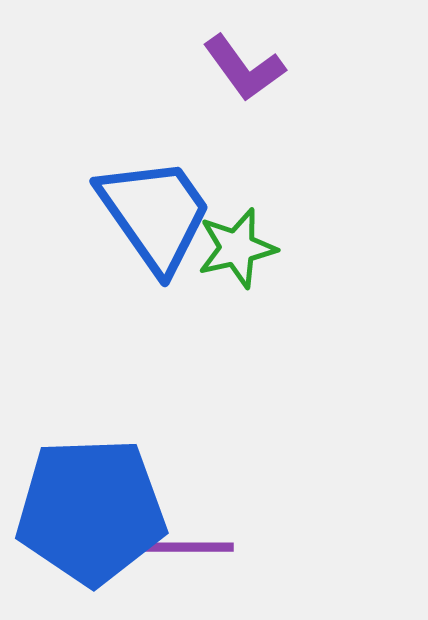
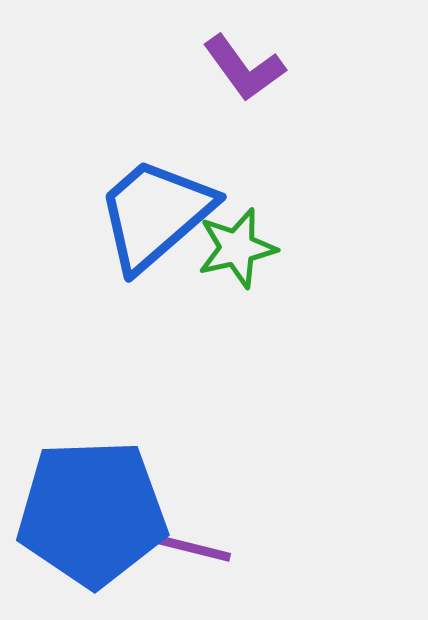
blue trapezoid: rotated 96 degrees counterclockwise
blue pentagon: moved 1 px right, 2 px down
purple line: moved 2 px left, 1 px up; rotated 14 degrees clockwise
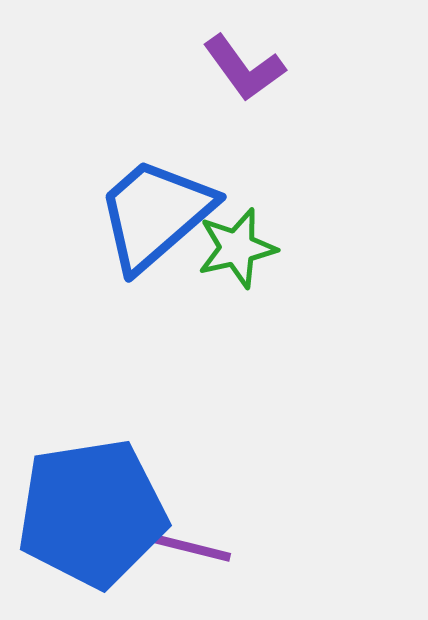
blue pentagon: rotated 7 degrees counterclockwise
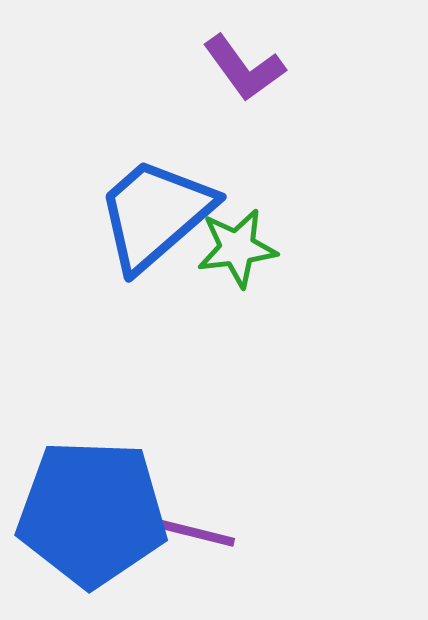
green star: rotated 6 degrees clockwise
blue pentagon: rotated 11 degrees clockwise
purple line: moved 4 px right, 15 px up
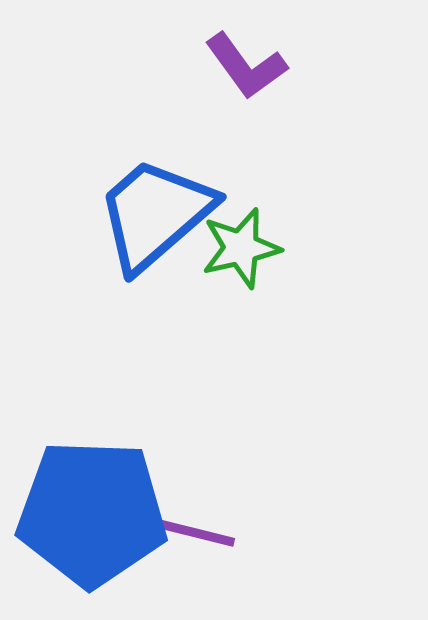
purple L-shape: moved 2 px right, 2 px up
green star: moved 4 px right; rotated 6 degrees counterclockwise
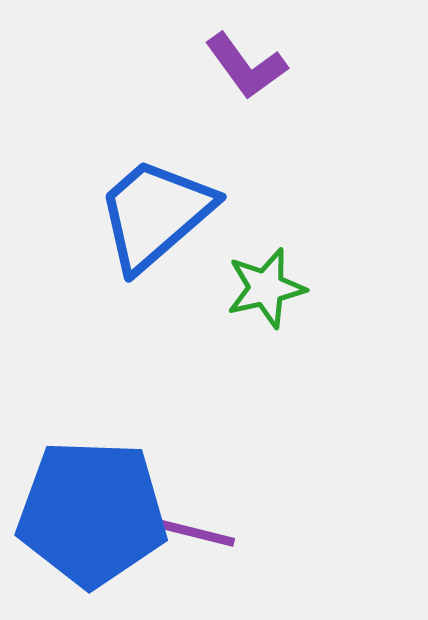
green star: moved 25 px right, 40 px down
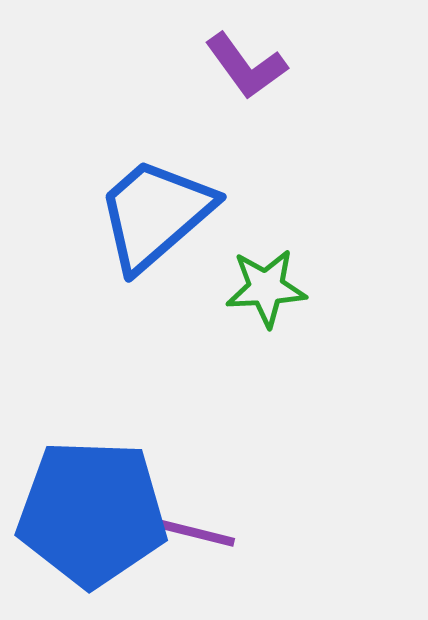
green star: rotated 10 degrees clockwise
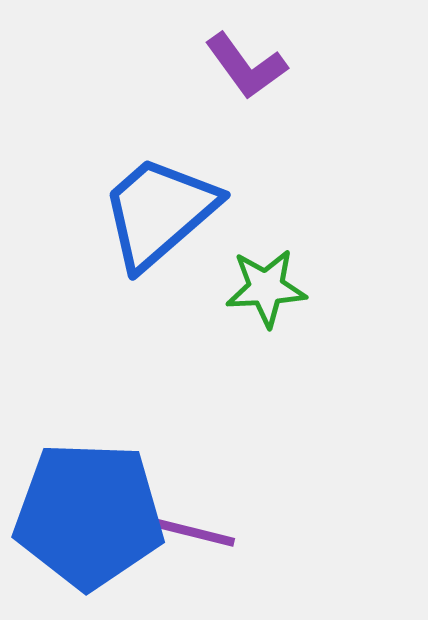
blue trapezoid: moved 4 px right, 2 px up
blue pentagon: moved 3 px left, 2 px down
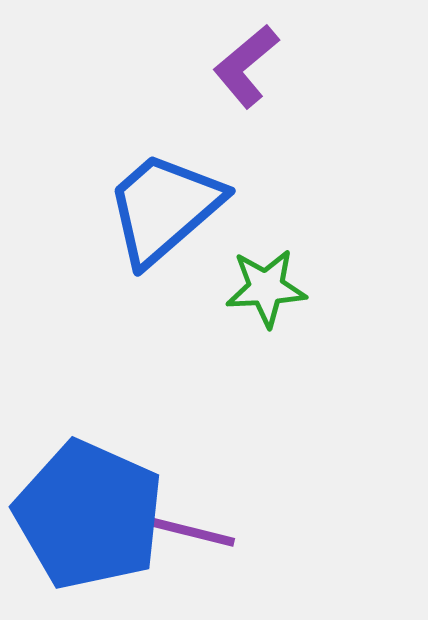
purple L-shape: rotated 86 degrees clockwise
blue trapezoid: moved 5 px right, 4 px up
blue pentagon: rotated 22 degrees clockwise
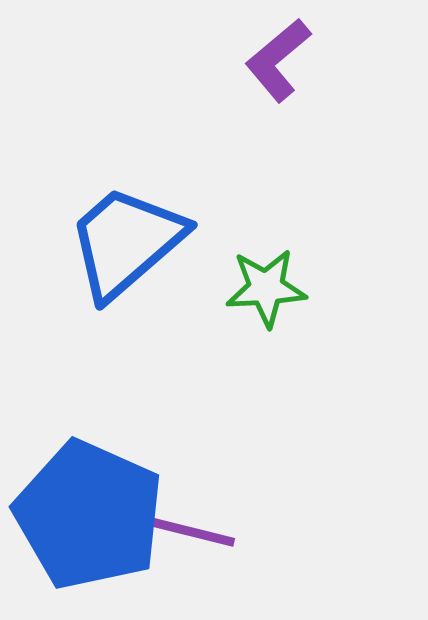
purple L-shape: moved 32 px right, 6 px up
blue trapezoid: moved 38 px left, 34 px down
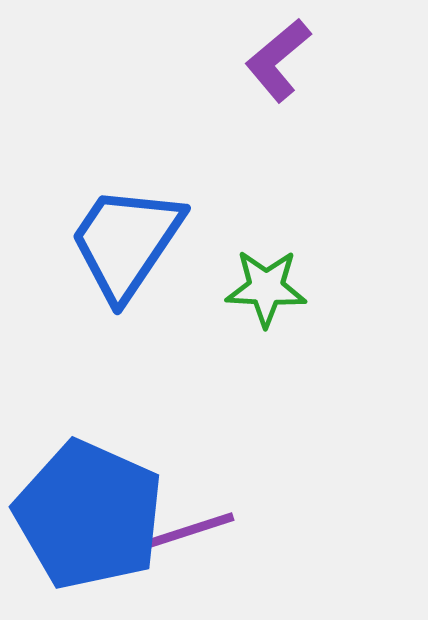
blue trapezoid: rotated 15 degrees counterclockwise
green star: rotated 6 degrees clockwise
purple line: rotated 32 degrees counterclockwise
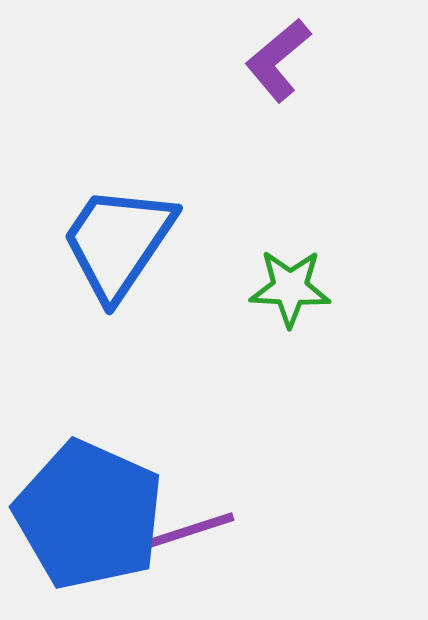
blue trapezoid: moved 8 px left
green star: moved 24 px right
